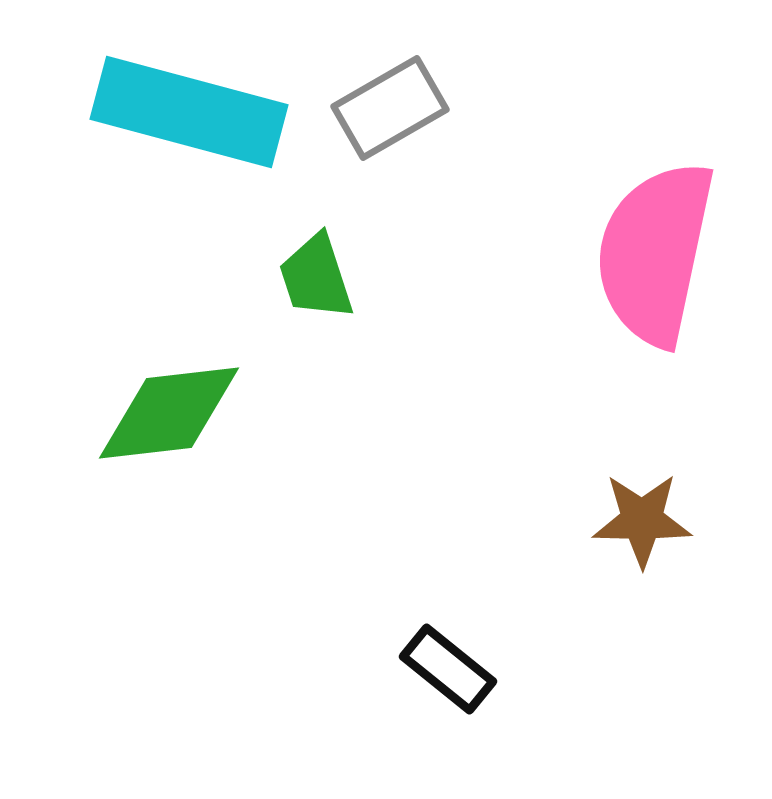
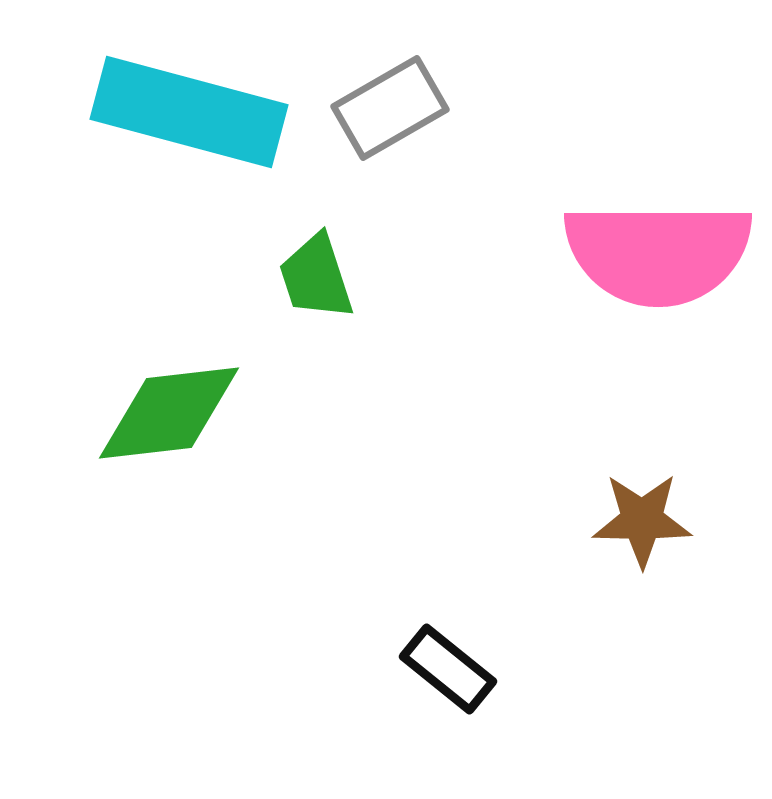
pink semicircle: moved 3 px right; rotated 102 degrees counterclockwise
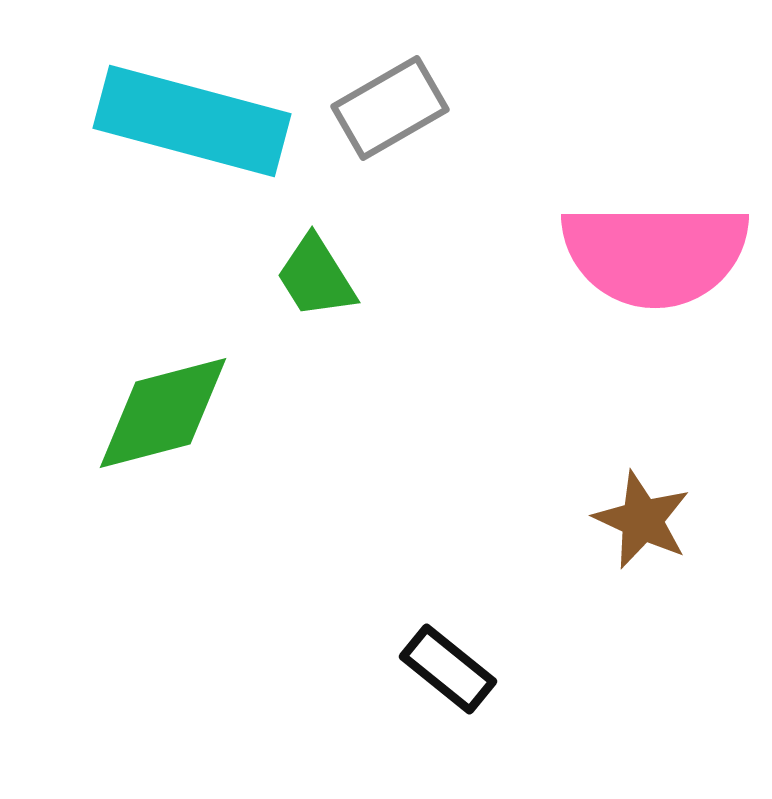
cyan rectangle: moved 3 px right, 9 px down
pink semicircle: moved 3 px left, 1 px down
green trapezoid: rotated 14 degrees counterclockwise
green diamond: moved 6 px left; rotated 8 degrees counterclockwise
brown star: rotated 24 degrees clockwise
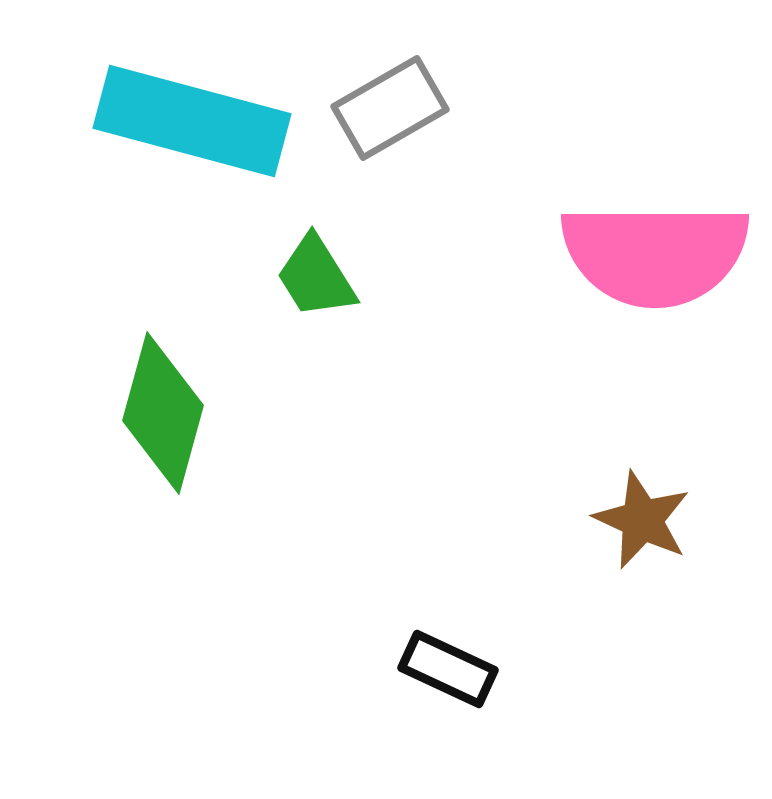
green diamond: rotated 60 degrees counterclockwise
black rectangle: rotated 14 degrees counterclockwise
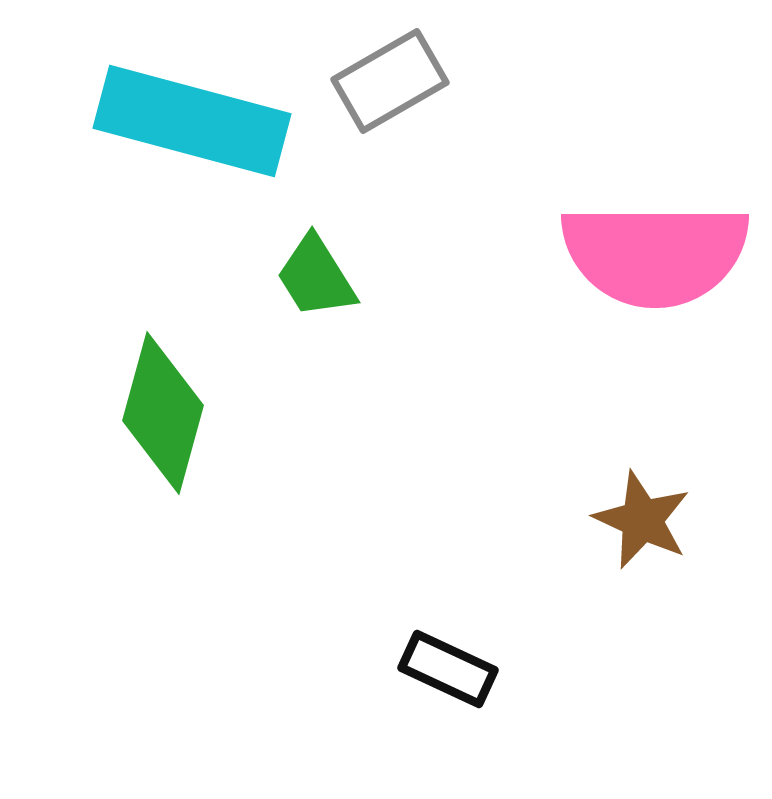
gray rectangle: moved 27 px up
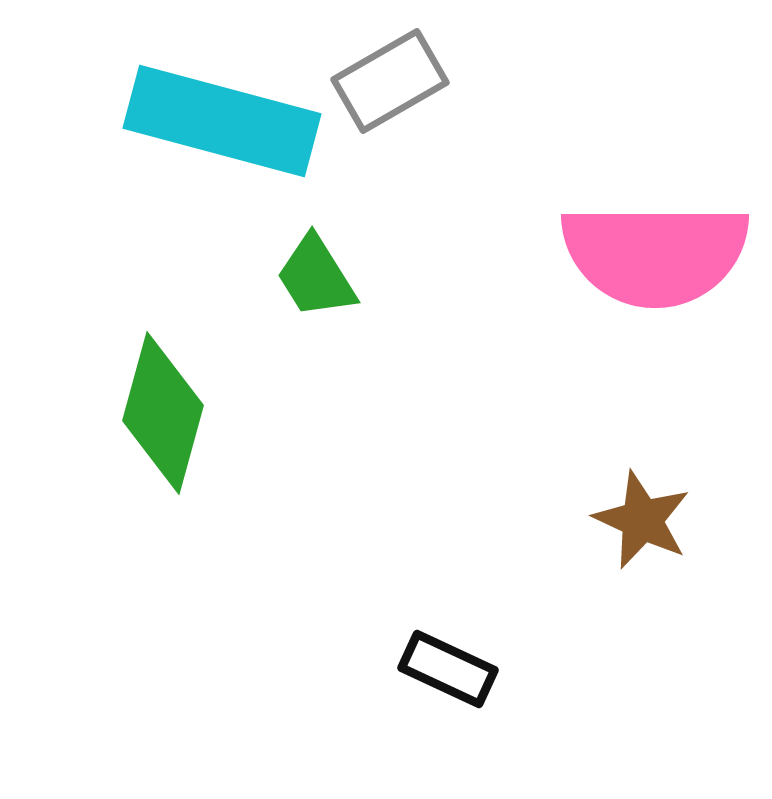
cyan rectangle: moved 30 px right
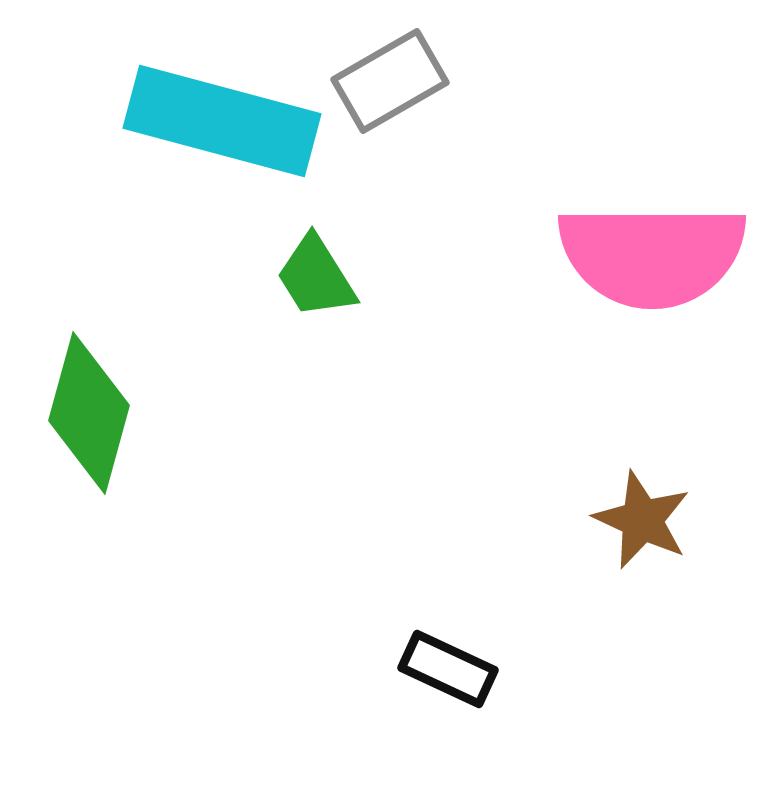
pink semicircle: moved 3 px left, 1 px down
green diamond: moved 74 px left
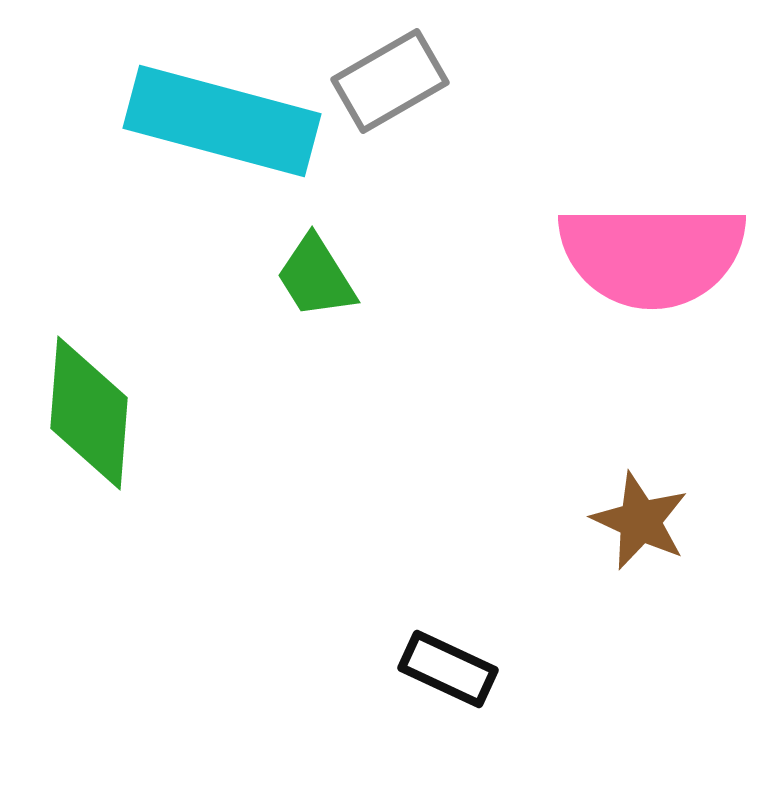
green diamond: rotated 11 degrees counterclockwise
brown star: moved 2 px left, 1 px down
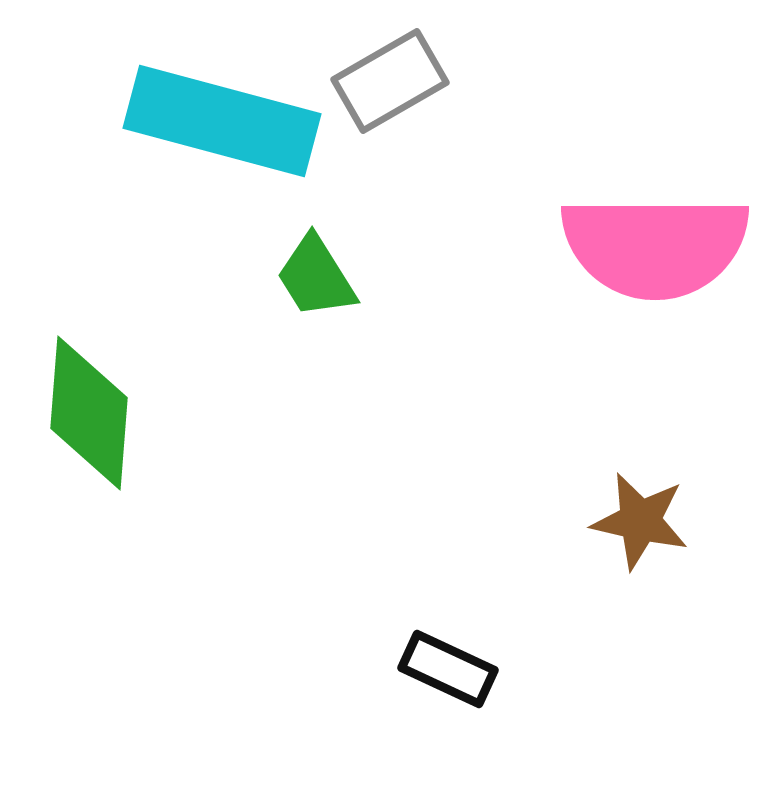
pink semicircle: moved 3 px right, 9 px up
brown star: rotated 12 degrees counterclockwise
